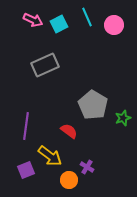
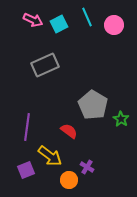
green star: moved 2 px left, 1 px down; rotated 21 degrees counterclockwise
purple line: moved 1 px right, 1 px down
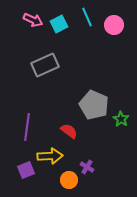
gray pentagon: moved 1 px right; rotated 8 degrees counterclockwise
yellow arrow: rotated 40 degrees counterclockwise
